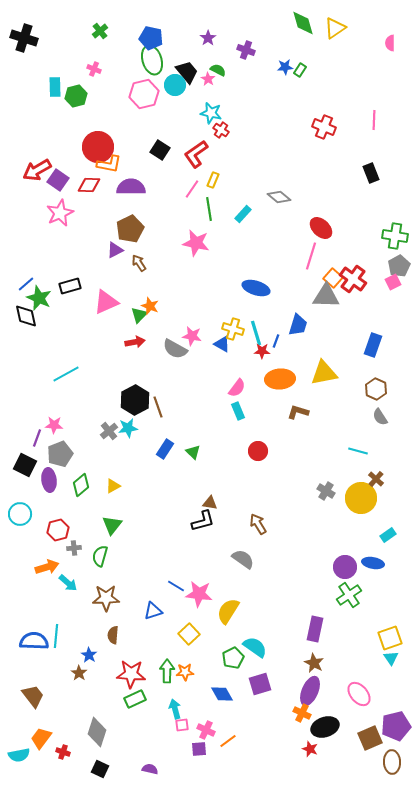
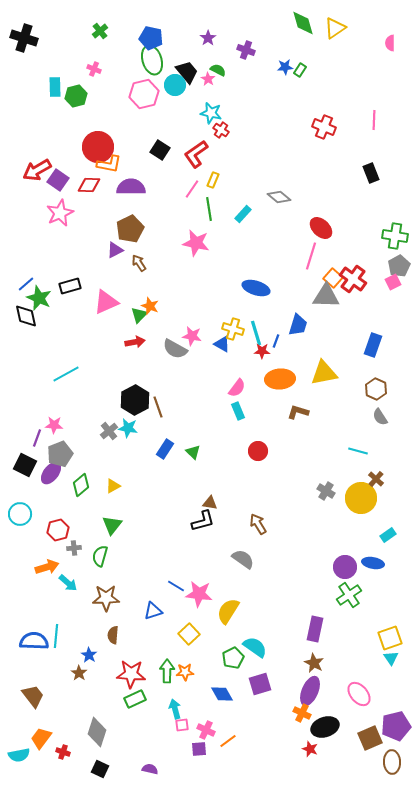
cyan star at (128, 428): rotated 18 degrees clockwise
purple ellipse at (49, 480): moved 2 px right, 7 px up; rotated 45 degrees clockwise
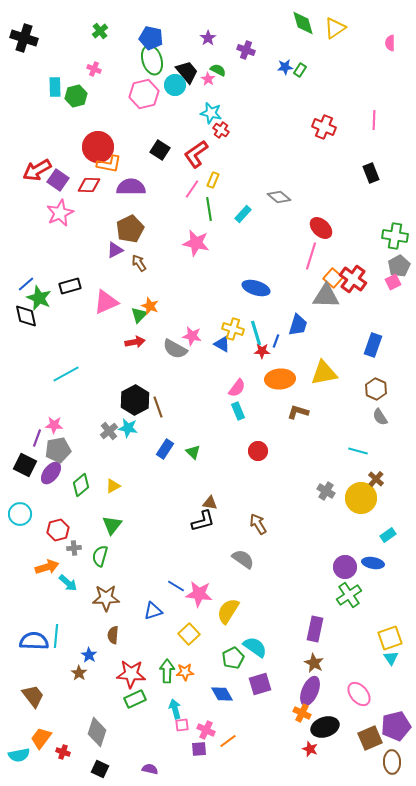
gray pentagon at (60, 454): moved 2 px left, 4 px up; rotated 10 degrees clockwise
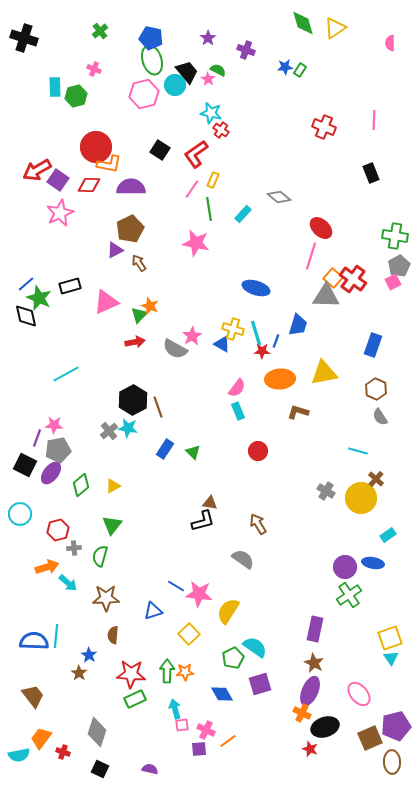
red circle at (98, 147): moved 2 px left
pink star at (192, 336): rotated 30 degrees clockwise
black hexagon at (135, 400): moved 2 px left
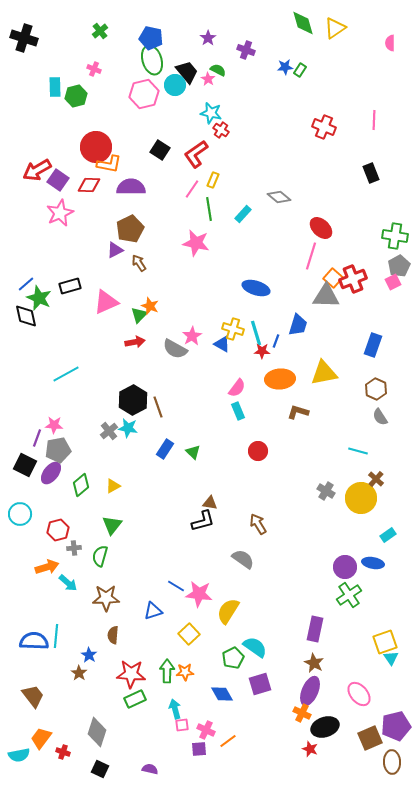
red cross at (353, 279): rotated 32 degrees clockwise
yellow square at (390, 638): moved 5 px left, 4 px down
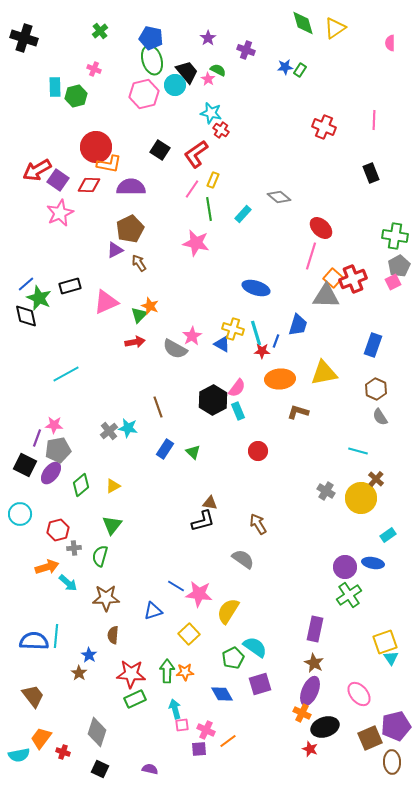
black hexagon at (133, 400): moved 80 px right
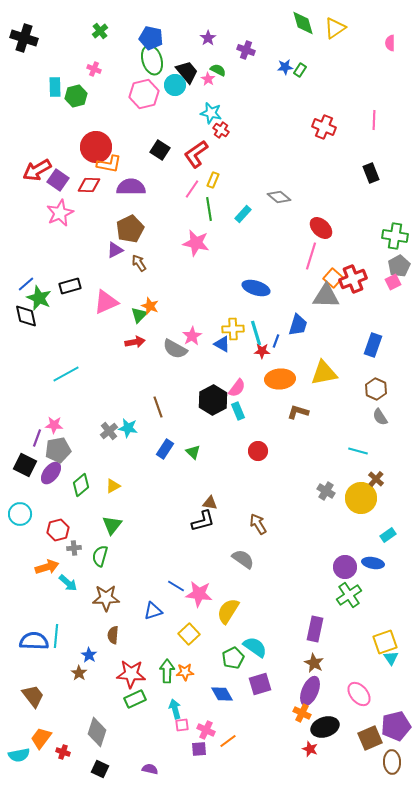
yellow cross at (233, 329): rotated 20 degrees counterclockwise
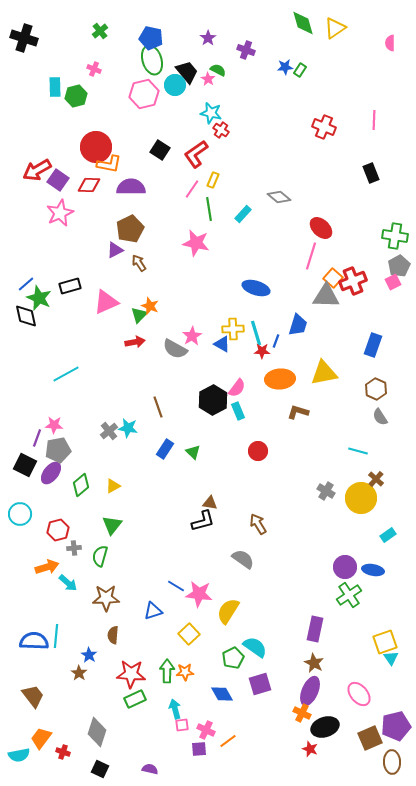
red cross at (353, 279): moved 2 px down
blue ellipse at (373, 563): moved 7 px down
